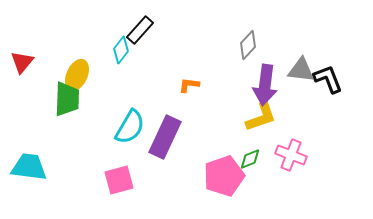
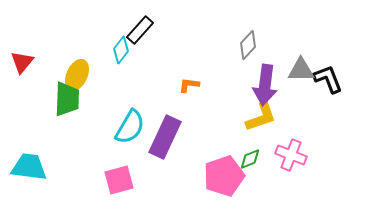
gray triangle: rotated 8 degrees counterclockwise
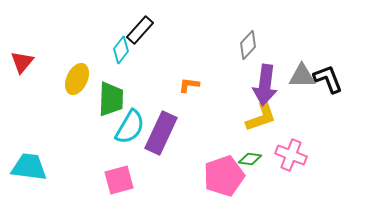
gray triangle: moved 1 px right, 6 px down
yellow ellipse: moved 4 px down
green trapezoid: moved 44 px right
purple rectangle: moved 4 px left, 4 px up
green diamond: rotated 30 degrees clockwise
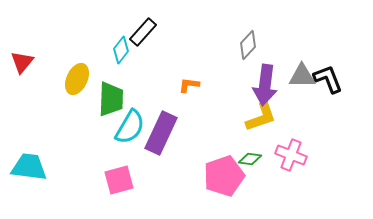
black rectangle: moved 3 px right, 2 px down
